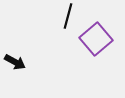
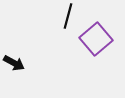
black arrow: moved 1 px left, 1 px down
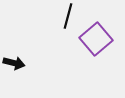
black arrow: rotated 15 degrees counterclockwise
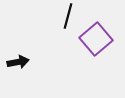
black arrow: moved 4 px right, 1 px up; rotated 25 degrees counterclockwise
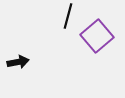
purple square: moved 1 px right, 3 px up
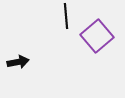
black line: moved 2 px left; rotated 20 degrees counterclockwise
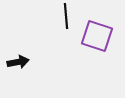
purple square: rotated 32 degrees counterclockwise
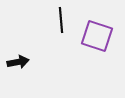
black line: moved 5 px left, 4 px down
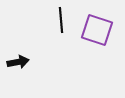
purple square: moved 6 px up
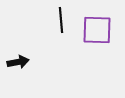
purple square: rotated 16 degrees counterclockwise
